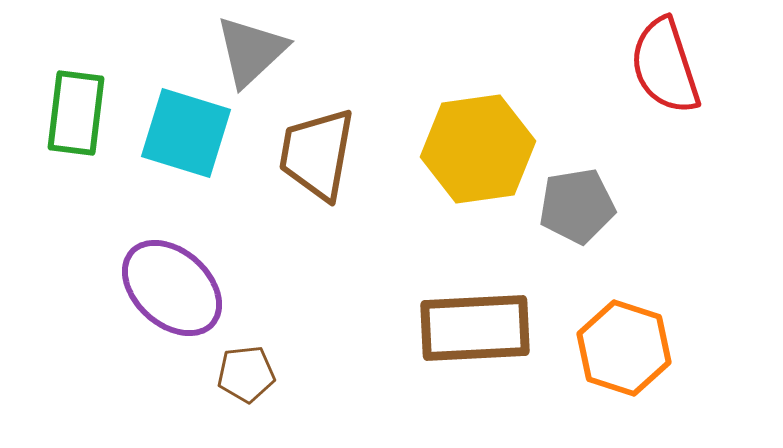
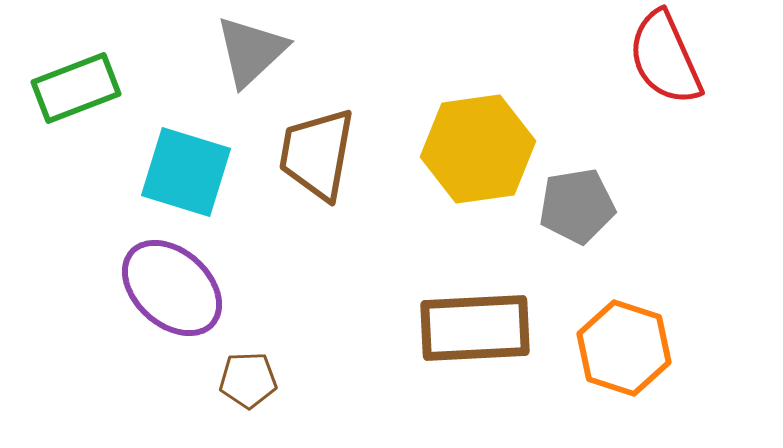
red semicircle: moved 8 px up; rotated 6 degrees counterclockwise
green rectangle: moved 25 px up; rotated 62 degrees clockwise
cyan square: moved 39 px down
brown pentagon: moved 2 px right, 6 px down; rotated 4 degrees clockwise
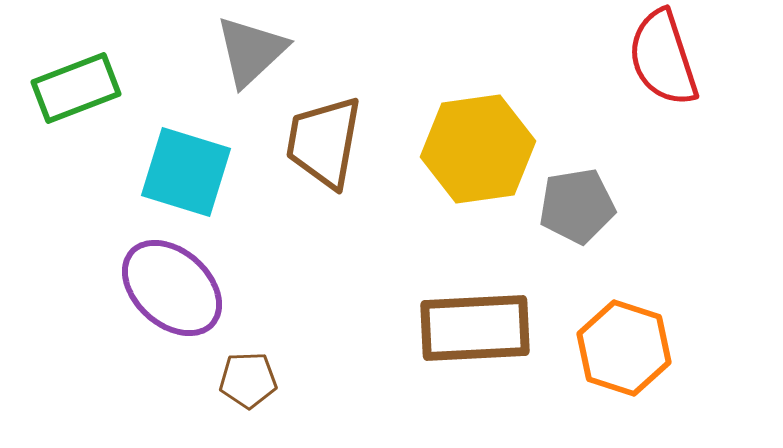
red semicircle: moved 2 px left; rotated 6 degrees clockwise
brown trapezoid: moved 7 px right, 12 px up
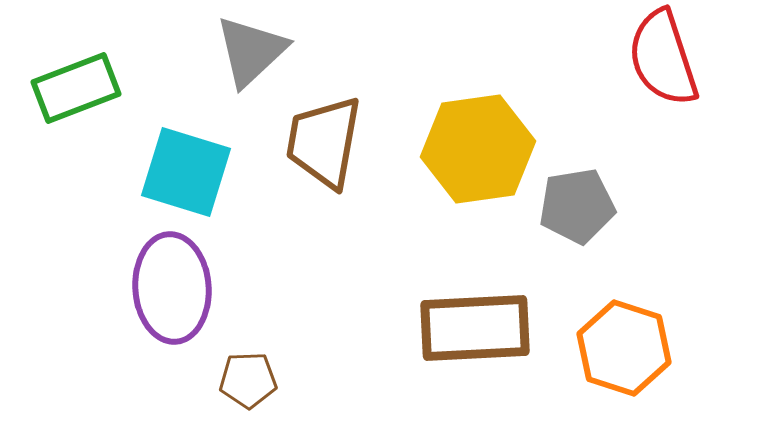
purple ellipse: rotated 44 degrees clockwise
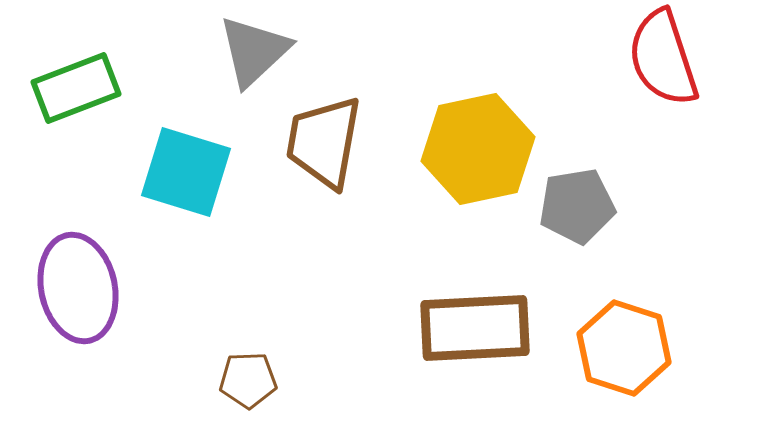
gray triangle: moved 3 px right
yellow hexagon: rotated 4 degrees counterclockwise
purple ellipse: moved 94 px left; rotated 8 degrees counterclockwise
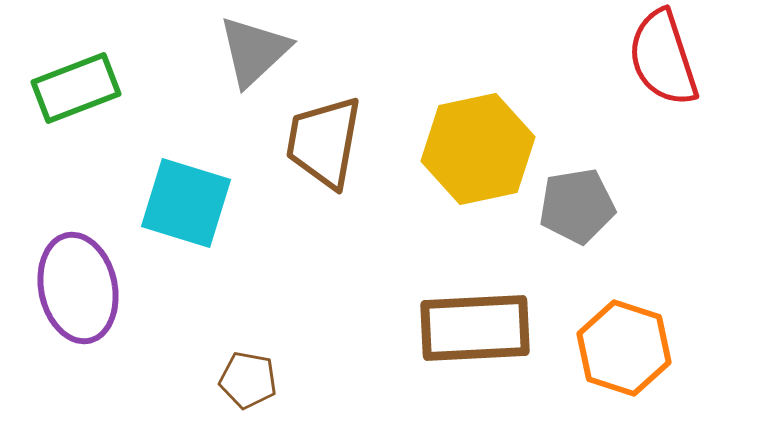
cyan square: moved 31 px down
brown pentagon: rotated 12 degrees clockwise
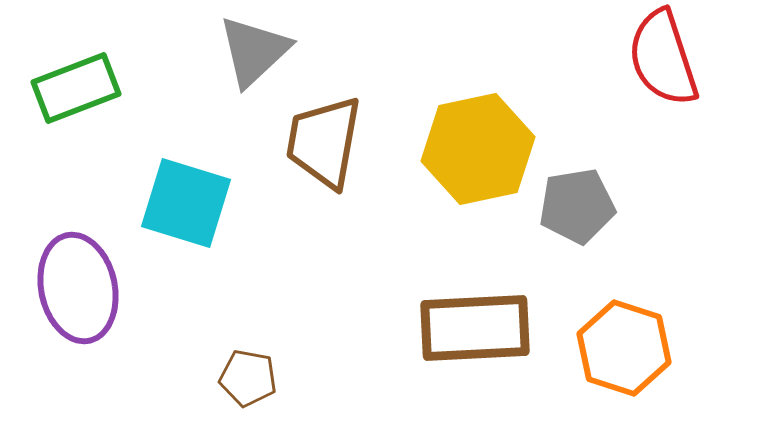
brown pentagon: moved 2 px up
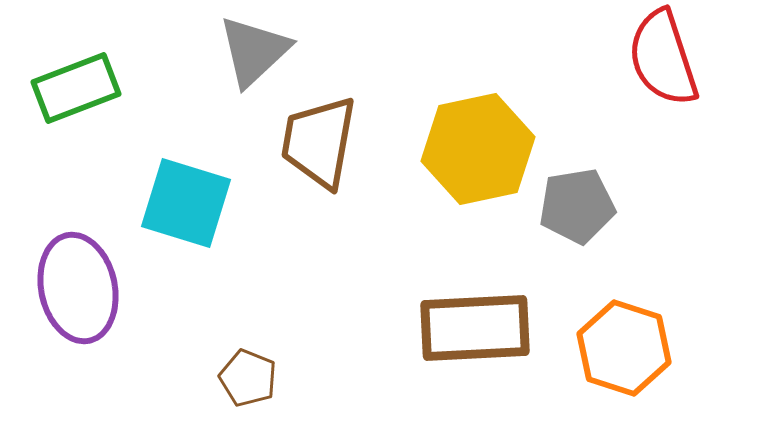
brown trapezoid: moved 5 px left
brown pentagon: rotated 12 degrees clockwise
